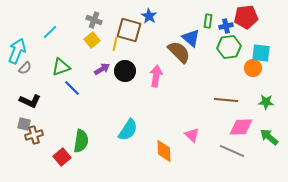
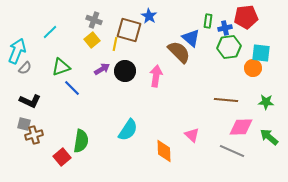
blue cross: moved 1 px left, 2 px down
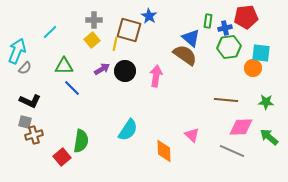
gray cross: rotated 21 degrees counterclockwise
brown semicircle: moved 6 px right, 3 px down; rotated 10 degrees counterclockwise
green triangle: moved 3 px right, 1 px up; rotated 18 degrees clockwise
gray square: moved 1 px right, 2 px up
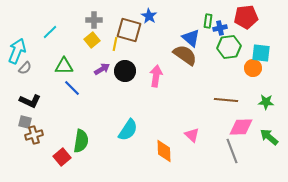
blue cross: moved 5 px left
gray line: rotated 45 degrees clockwise
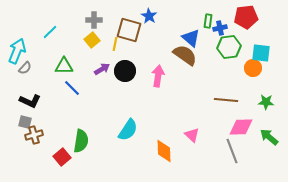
pink arrow: moved 2 px right
